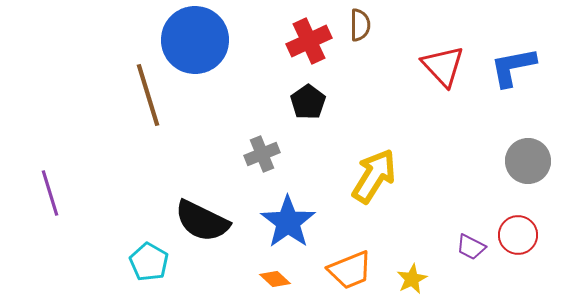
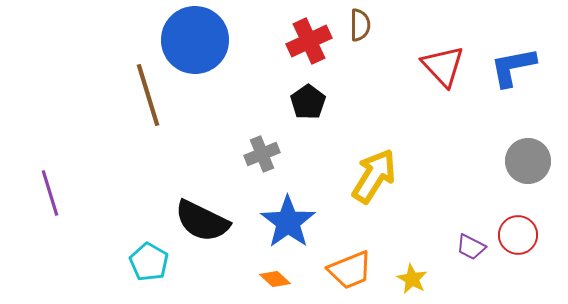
yellow star: rotated 16 degrees counterclockwise
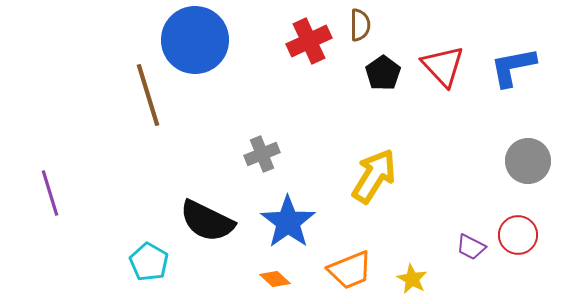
black pentagon: moved 75 px right, 29 px up
black semicircle: moved 5 px right
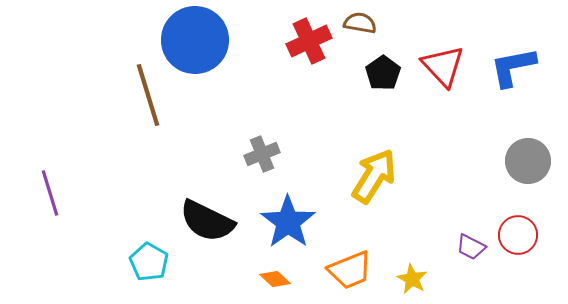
brown semicircle: moved 2 px up; rotated 80 degrees counterclockwise
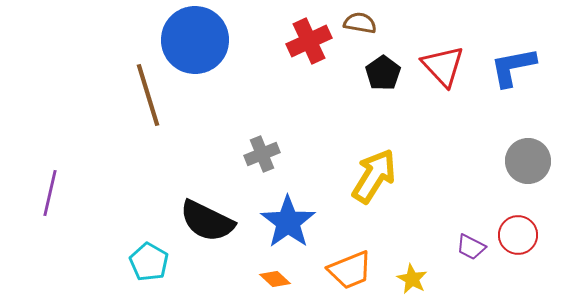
purple line: rotated 30 degrees clockwise
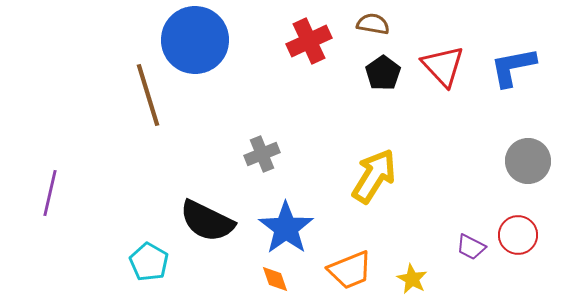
brown semicircle: moved 13 px right, 1 px down
blue star: moved 2 px left, 6 px down
orange diamond: rotated 28 degrees clockwise
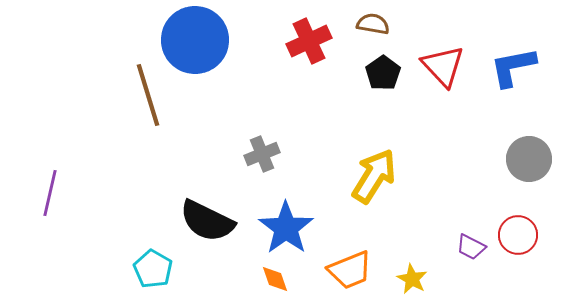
gray circle: moved 1 px right, 2 px up
cyan pentagon: moved 4 px right, 7 px down
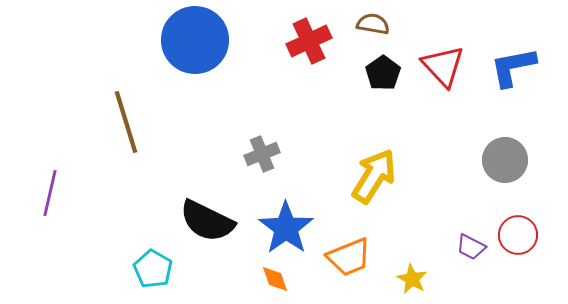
brown line: moved 22 px left, 27 px down
gray circle: moved 24 px left, 1 px down
orange trapezoid: moved 1 px left, 13 px up
